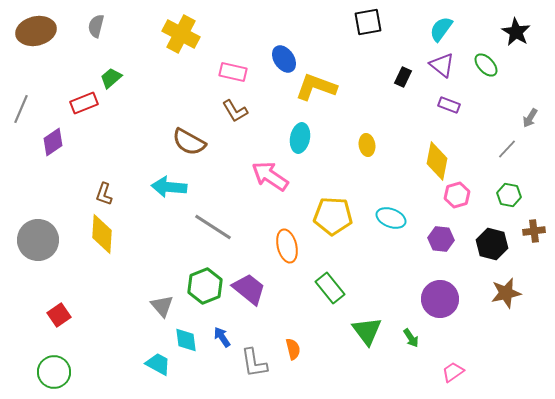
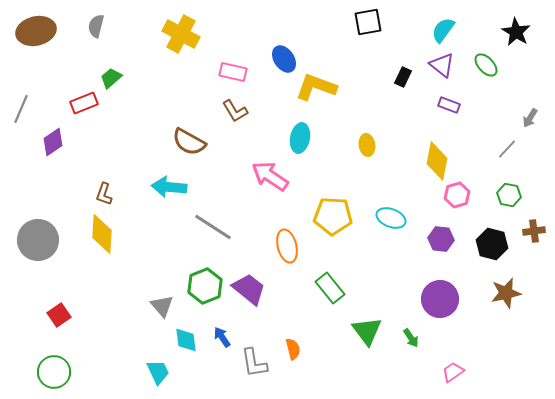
cyan semicircle at (441, 29): moved 2 px right, 1 px down
cyan trapezoid at (158, 364): moved 8 px down; rotated 36 degrees clockwise
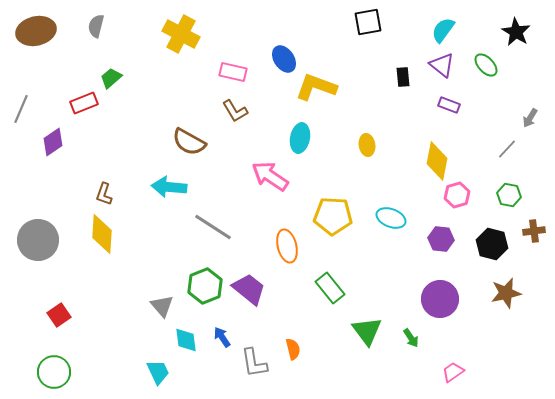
black rectangle at (403, 77): rotated 30 degrees counterclockwise
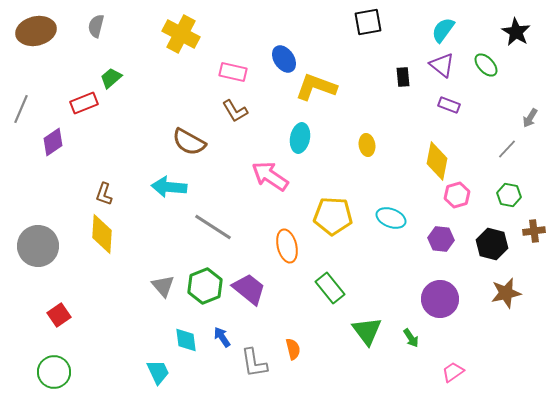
gray circle at (38, 240): moved 6 px down
gray triangle at (162, 306): moved 1 px right, 20 px up
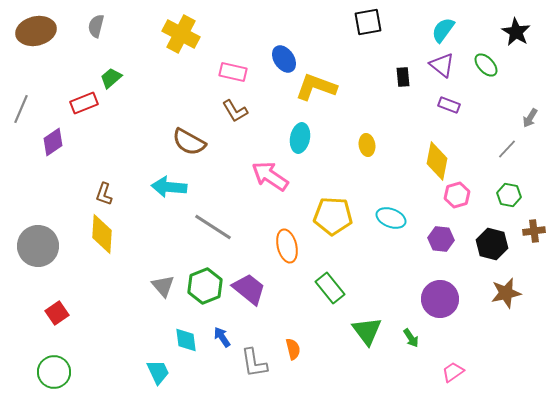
red square at (59, 315): moved 2 px left, 2 px up
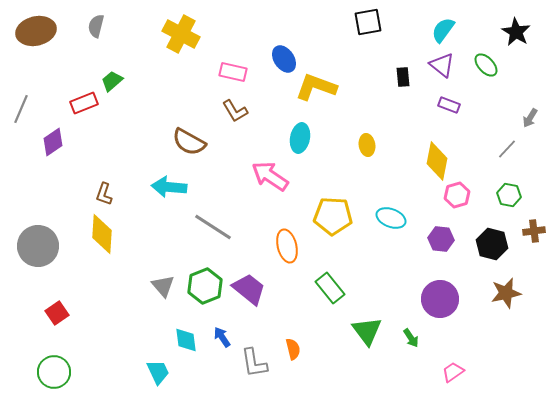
green trapezoid at (111, 78): moved 1 px right, 3 px down
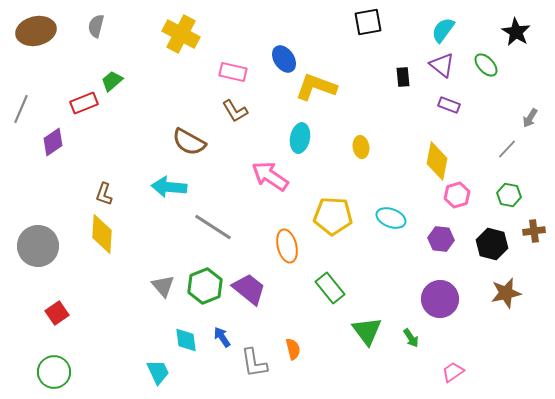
yellow ellipse at (367, 145): moved 6 px left, 2 px down
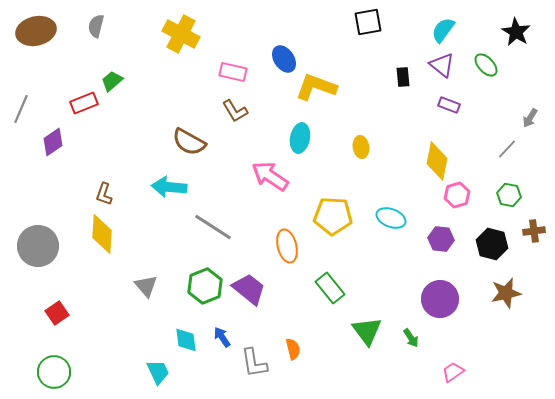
gray triangle at (163, 286): moved 17 px left
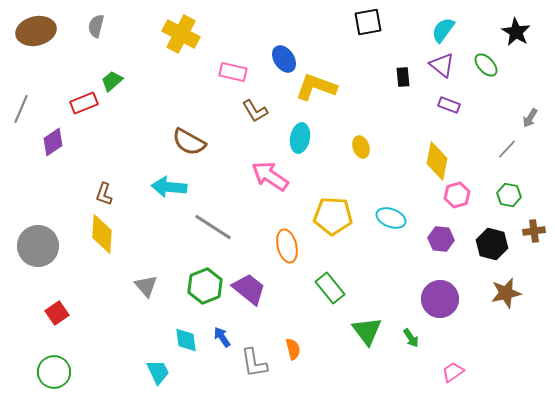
brown L-shape at (235, 111): moved 20 px right
yellow ellipse at (361, 147): rotated 10 degrees counterclockwise
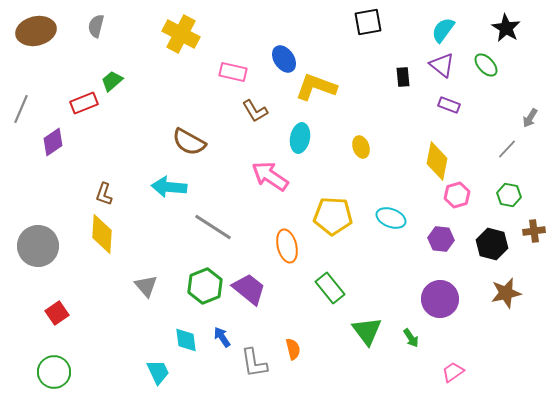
black star at (516, 32): moved 10 px left, 4 px up
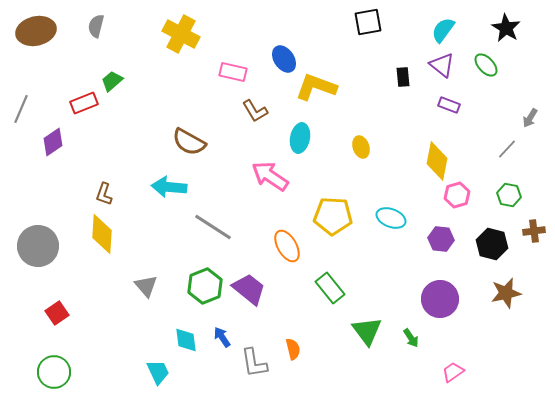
orange ellipse at (287, 246): rotated 16 degrees counterclockwise
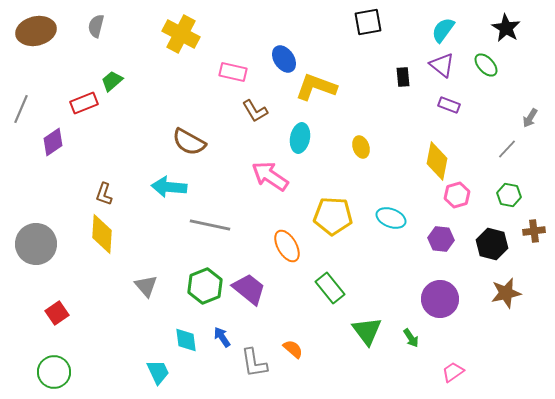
gray line at (213, 227): moved 3 px left, 2 px up; rotated 21 degrees counterclockwise
gray circle at (38, 246): moved 2 px left, 2 px up
orange semicircle at (293, 349): rotated 35 degrees counterclockwise
